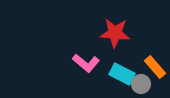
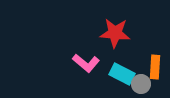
orange rectangle: rotated 45 degrees clockwise
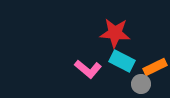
pink L-shape: moved 2 px right, 6 px down
orange rectangle: rotated 60 degrees clockwise
cyan rectangle: moved 13 px up
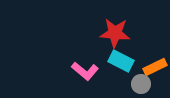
cyan rectangle: moved 1 px left
pink L-shape: moved 3 px left, 2 px down
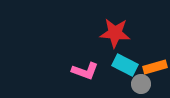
cyan rectangle: moved 4 px right, 4 px down
orange rectangle: rotated 10 degrees clockwise
pink L-shape: rotated 20 degrees counterclockwise
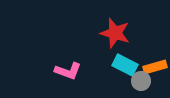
red star: rotated 12 degrees clockwise
pink L-shape: moved 17 px left
gray circle: moved 3 px up
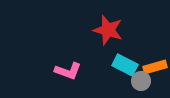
red star: moved 7 px left, 3 px up
